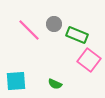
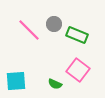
pink square: moved 11 px left, 10 px down
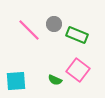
green semicircle: moved 4 px up
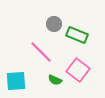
pink line: moved 12 px right, 22 px down
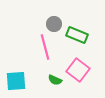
pink line: moved 4 px right, 5 px up; rotated 30 degrees clockwise
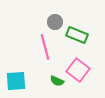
gray circle: moved 1 px right, 2 px up
green semicircle: moved 2 px right, 1 px down
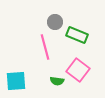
green semicircle: rotated 16 degrees counterclockwise
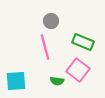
gray circle: moved 4 px left, 1 px up
green rectangle: moved 6 px right, 7 px down
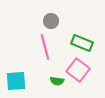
green rectangle: moved 1 px left, 1 px down
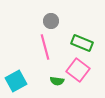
cyan square: rotated 25 degrees counterclockwise
